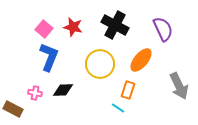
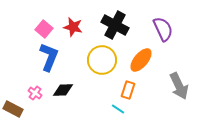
yellow circle: moved 2 px right, 4 px up
pink cross: rotated 24 degrees clockwise
cyan line: moved 1 px down
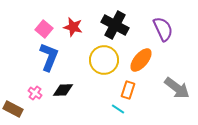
yellow circle: moved 2 px right
gray arrow: moved 2 px left, 2 px down; rotated 28 degrees counterclockwise
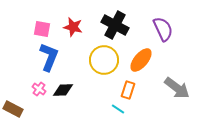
pink square: moved 2 px left; rotated 30 degrees counterclockwise
pink cross: moved 4 px right, 4 px up
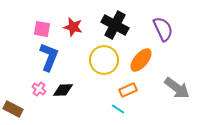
orange rectangle: rotated 48 degrees clockwise
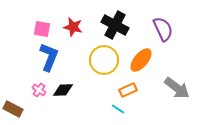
pink cross: moved 1 px down
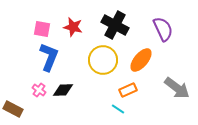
yellow circle: moved 1 px left
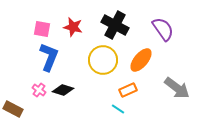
purple semicircle: rotated 10 degrees counterclockwise
black diamond: rotated 20 degrees clockwise
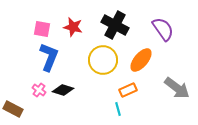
cyan line: rotated 40 degrees clockwise
